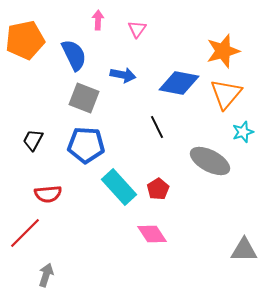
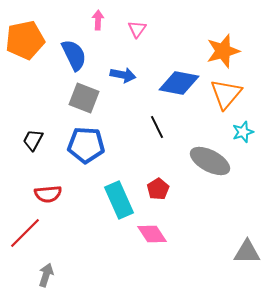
cyan rectangle: moved 13 px down; rotated 18 degrees clockwise
gray triangle: moved 3 px right, 2 px down
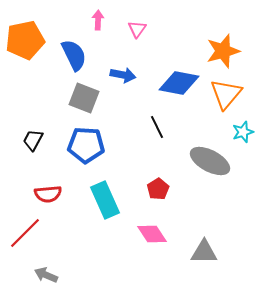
cyan rectangle: moved 14 px left
gray triangle: moved 43 px left
gray arrow: rotated 85 degrees counterclockwise
